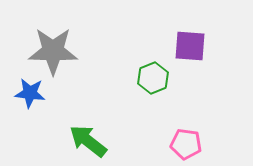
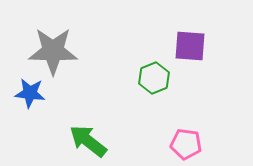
green hexagon: moved 1 px right
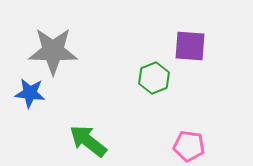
pink pentagon: moved 3 px right, 2 px down
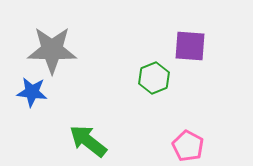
gray star: moved 1 px left, 1 px up
blue star: moved 2 px right, 1 px up
pink pentagon: moved 1 px left; rotated 20 degrees clockwise
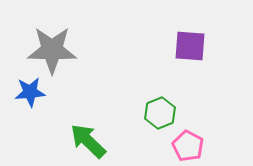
green hexagon: moved 6 px right, 35 px down
blue star: moved 2 px left; rotated 12 degrees counterclockwise
green arrow: rotated 6 degrees clockwise
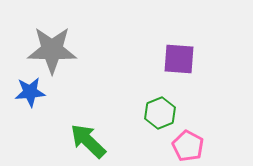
purple square: moved 11 px left, 13 px down
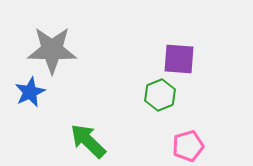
blue star: rotated 20 degrees counterclockwise
green hexagon: moved 18 px up
pink pentagon: rotated 28 degrees clockwise
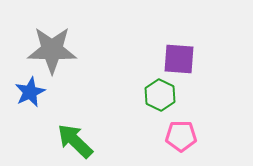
green hexagon: rotated 12 degrees counterclockwise
green arrow: moved 13 px left
pink pentagon: moved 7 px left, 10 px up; rotated 16 degrees clockwise
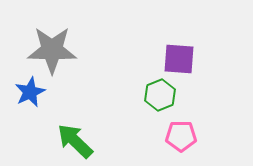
green hexagon: rotated 12 degrees clockwise
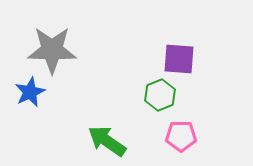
green arrow: moved 32 px right; rotated 9 degrees counterclockwise
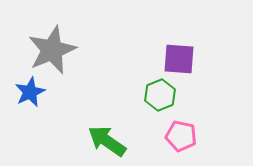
gray star: rotated 24 degrees counterclockwise
pink pentagon: rotated 12 degrees clockwise
